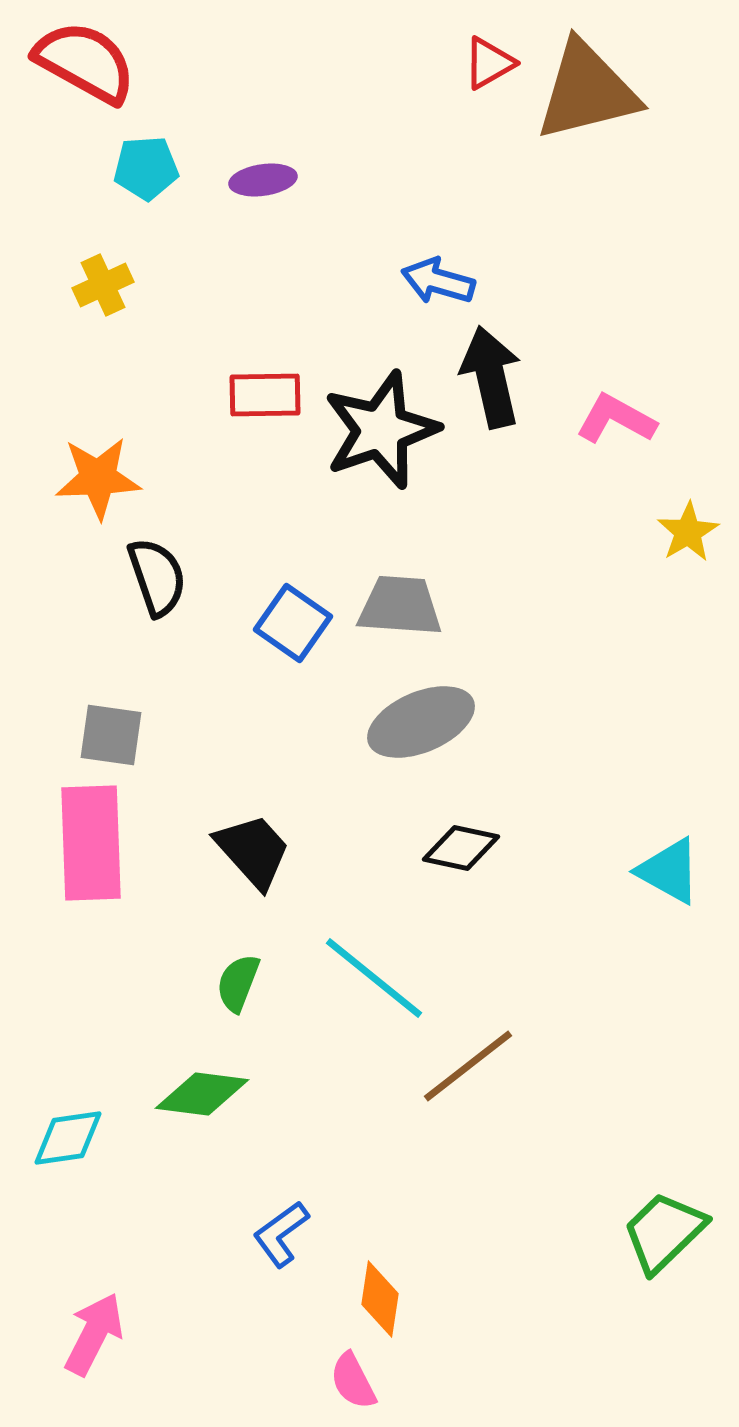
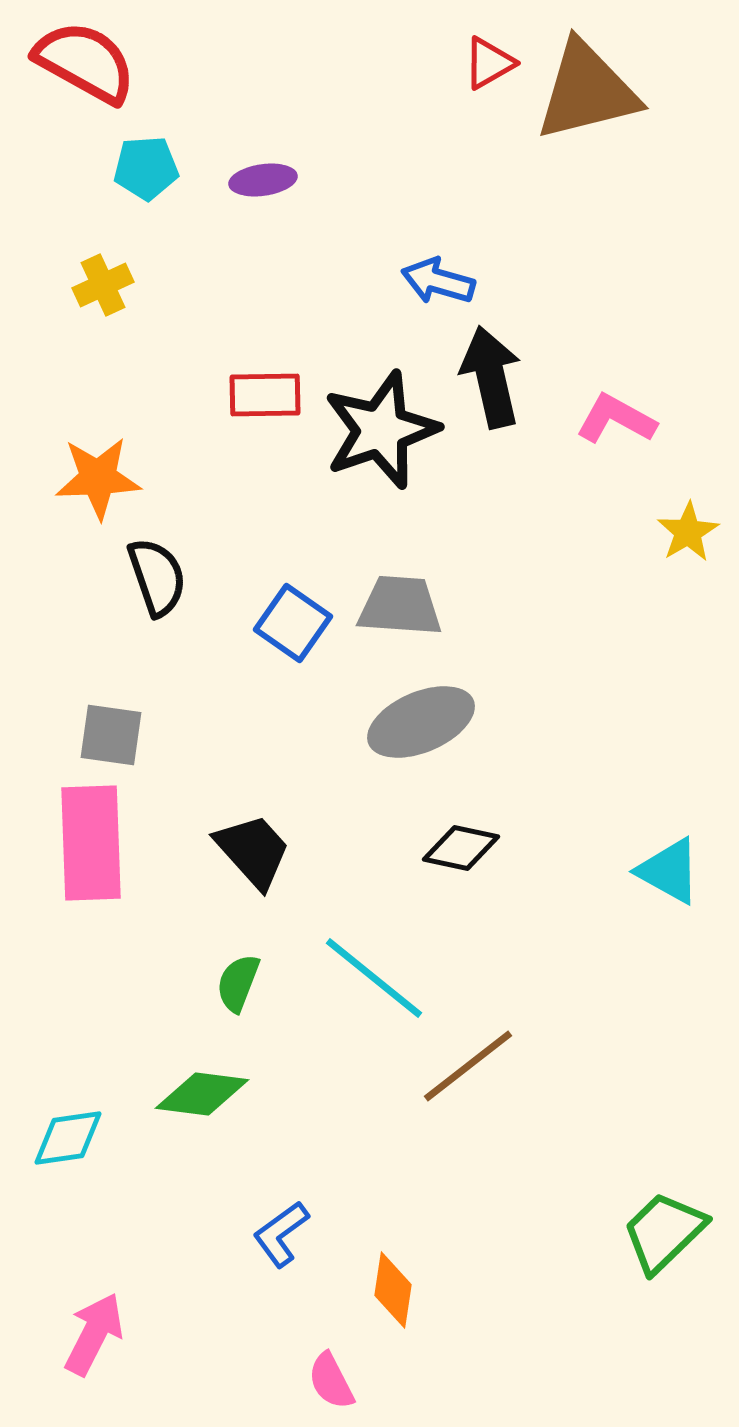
orange diamond: moved 13 px right, 9 px up
pink semicircle: moved 22 px left
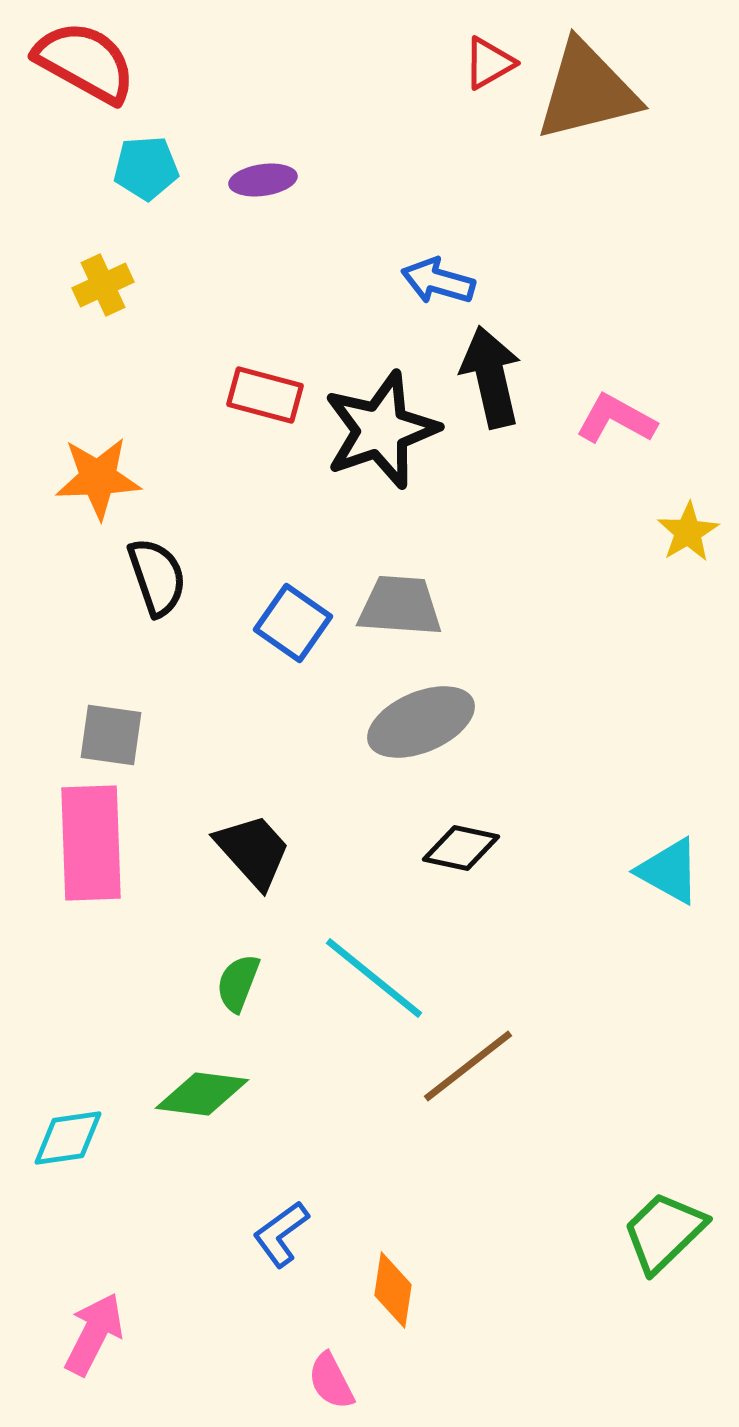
red rectangle: rotated 16 degrees clockwise
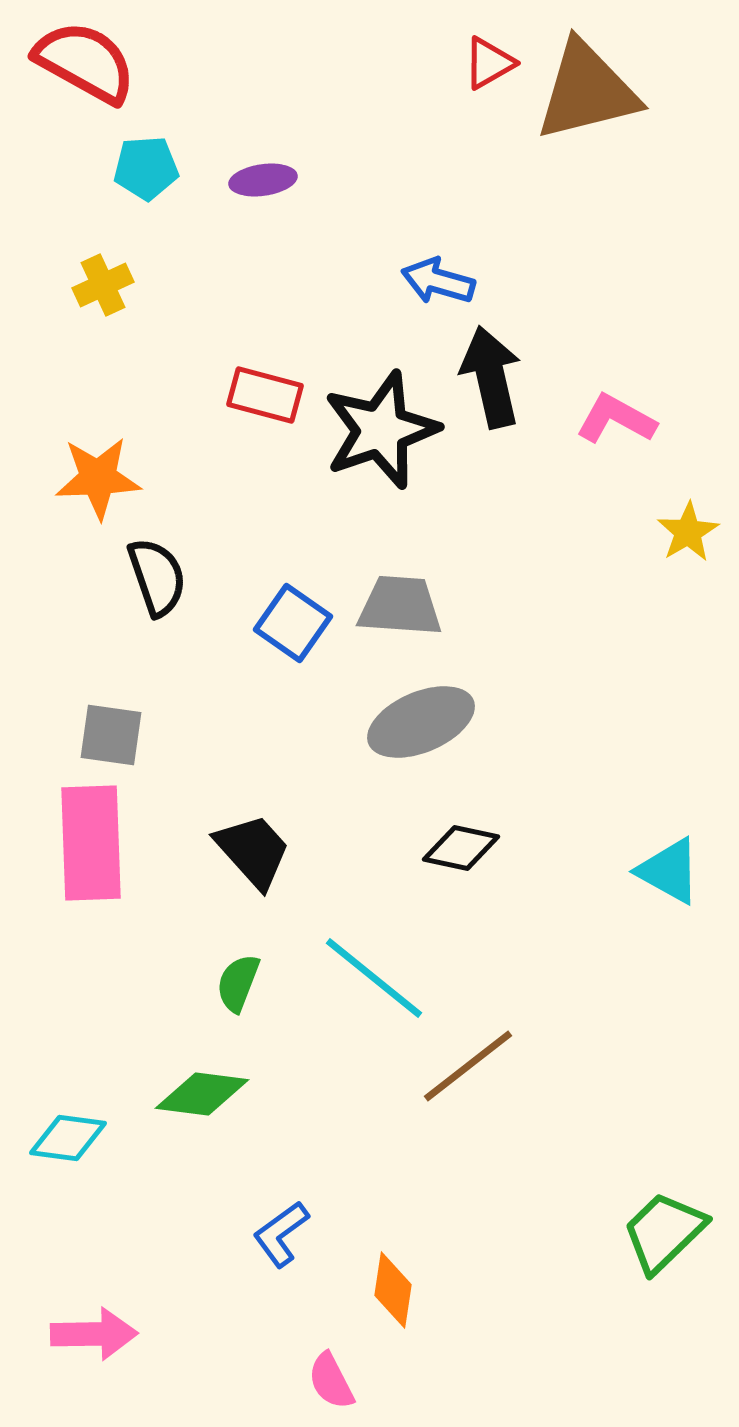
cyan diamond: rotated 16 degrees clockwise
pink arrow: rotated 62 degrees clockwise
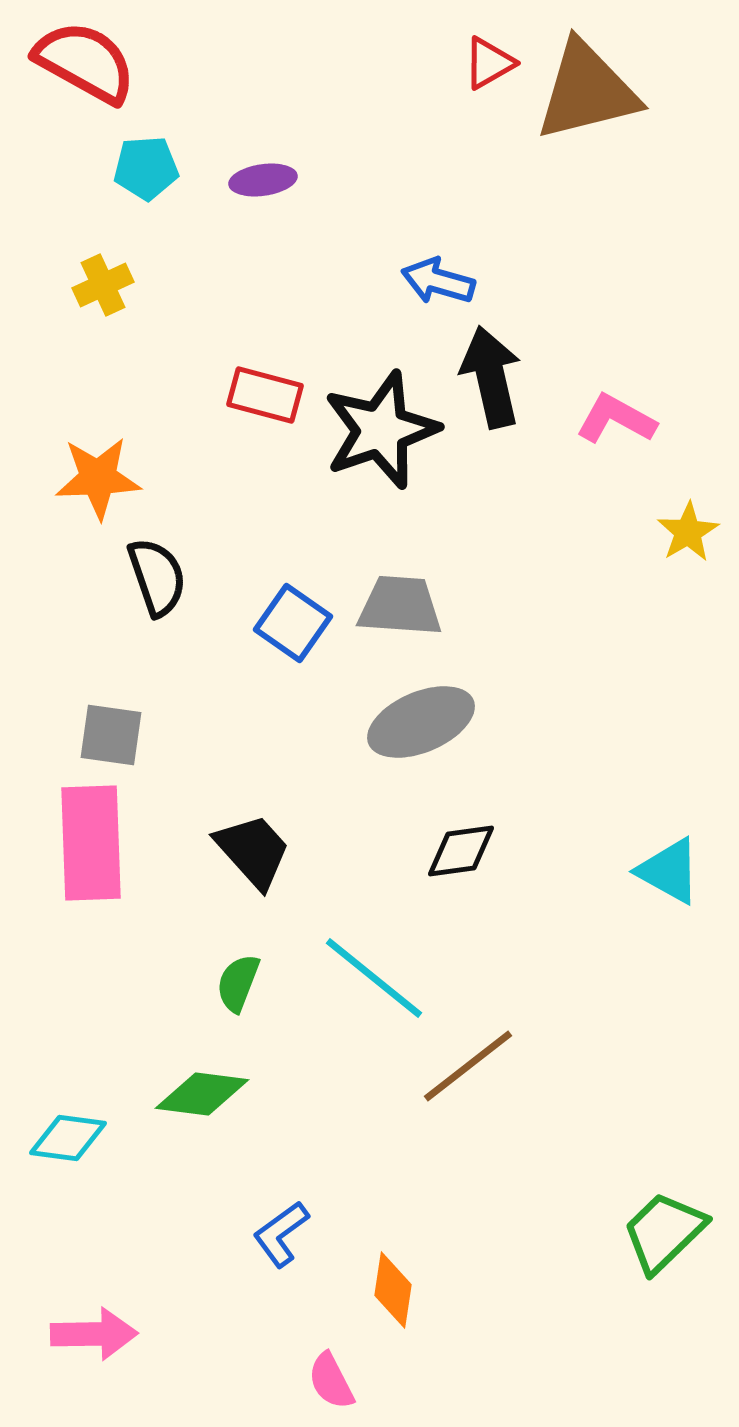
black diamond: moved 3 px down; rotated 20 degrees counterclockwise
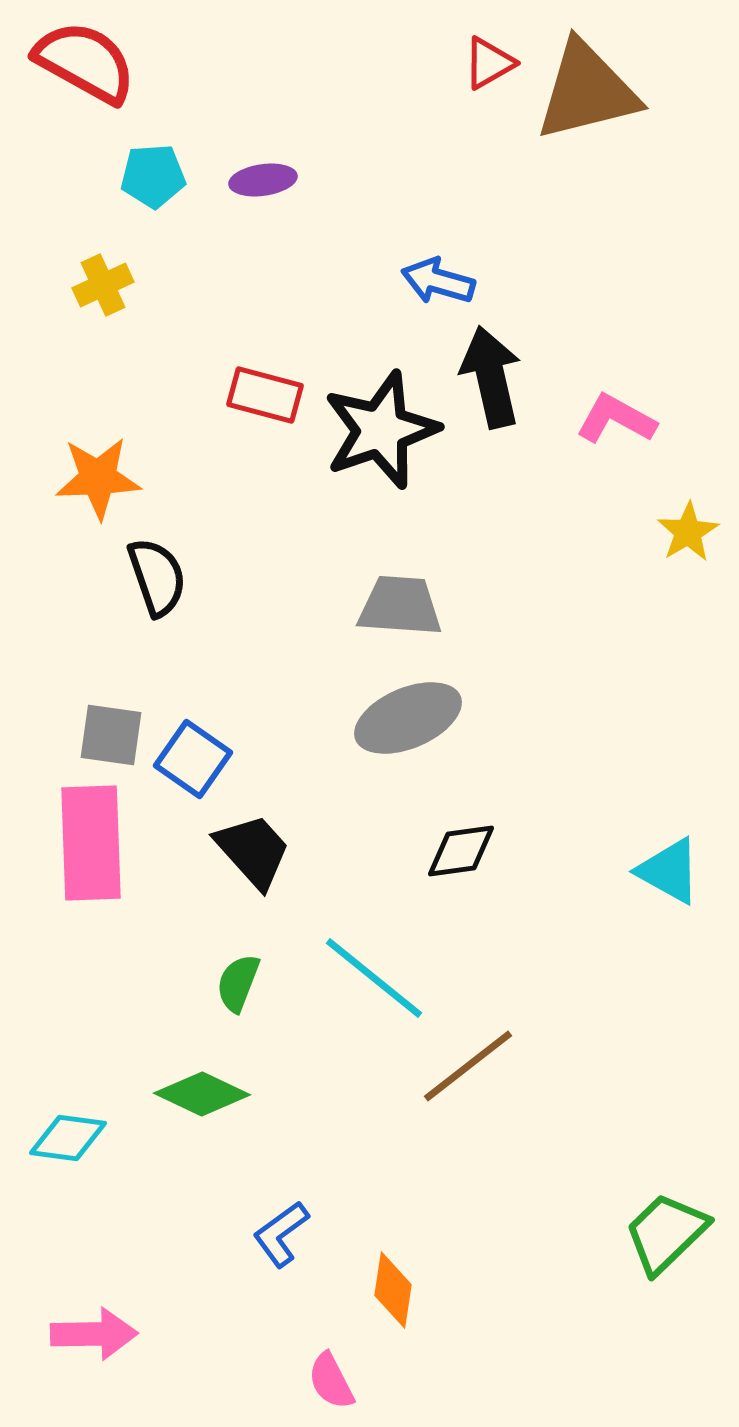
cyan pentagon: moved 7 px right, 8 px down
blue square: moved 100 px left, 136 px down
gray ellipse: moved 13 px left, 4 px up
green diamond: rotated 18 degrees clockwise
green trapezoid: moved 2 px right, 1 px down
